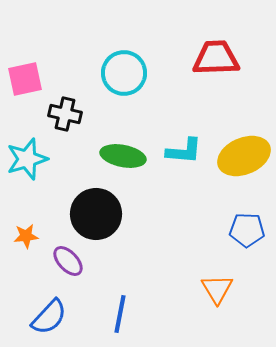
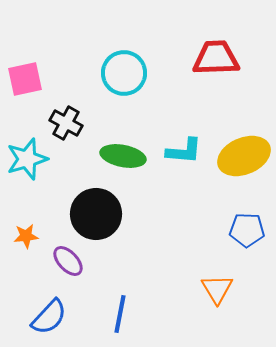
black cross: moved 1 px right, 9 px down; rotated 16 degrees clockwise
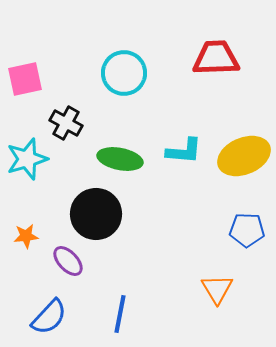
green ellipse: moved 3 px left, 3 px down
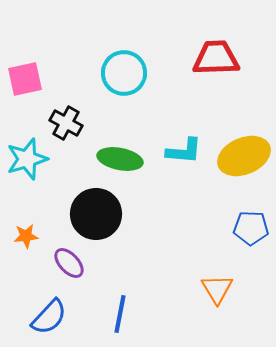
blue pentagon: moved 4 px right, 2 px up
purple ellipse: moved 1 px right, 2 px down
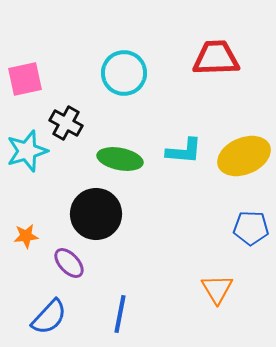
cyan star: moved 8 px up
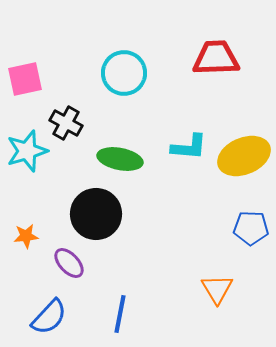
cyan L-shape: moved 5 px right, 4 px up
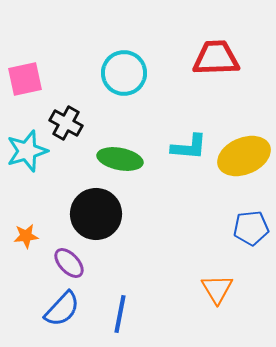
blue pentagon: rotated 8 degrees counterclockwise
blue semicircle: moved 13 px right, 8 px up
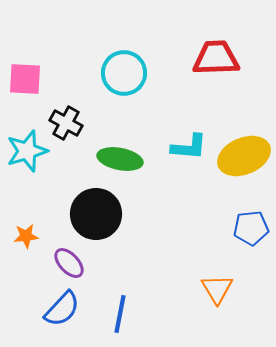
pink square: rotated 15 degrees clockwise
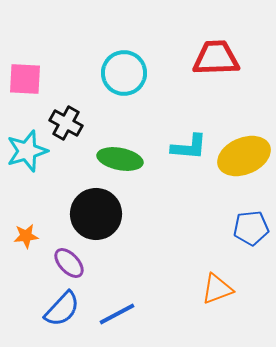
orange triangle: rotated 40 degrees clockwise
blue line: moved 3 px left; rotated 51 degrees clockwise
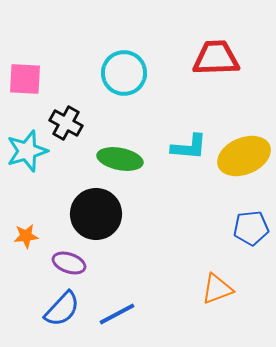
purple ellipse: rotated 28 degrees counterclockwise
